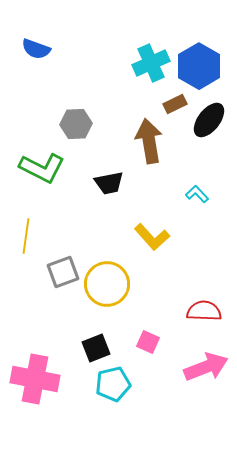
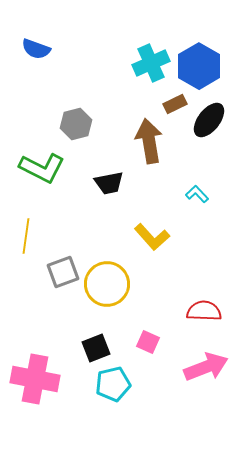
gray hexagon: rotated 12 degrees counterclockwise
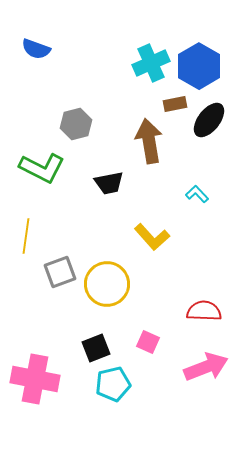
brown rectangle: rotated 15 degrees clockwise
gray square: moved 3 px left
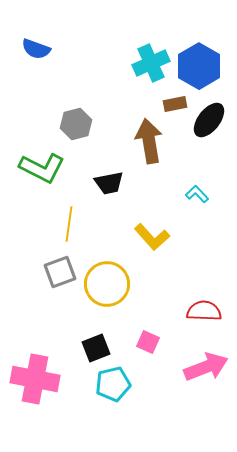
yellow line: moved 43 px right, 12 px up
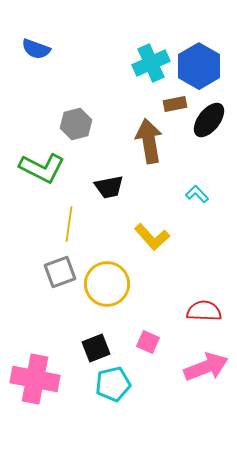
black trapezoid: moved 4 px down
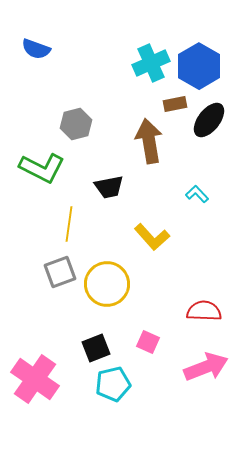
pink cross: rotated 24 degrees clockwise
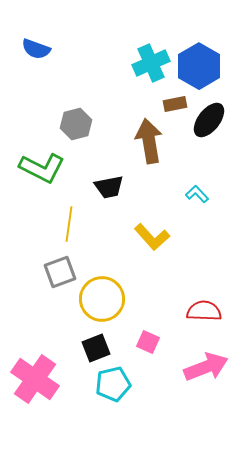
yellow circle: moved 5 px left, 15 px down
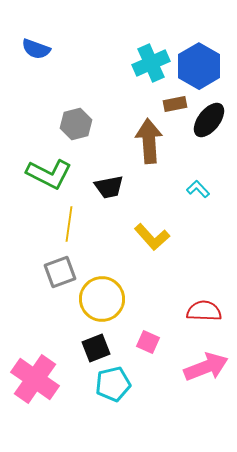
brown arrow: rotated 6 degrees clockwise
green L-shape: moved 7 px right, 6 px down
cyan L-shape: moved 1 px right, 5 px up
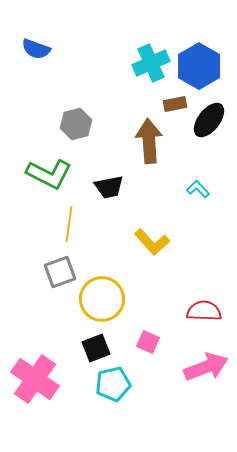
yellow L-shape: moved 5 px down
